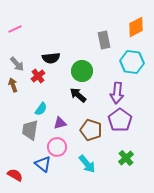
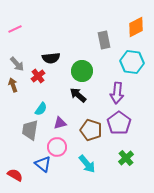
purple pentagon: moved 1 px left, 3 px down
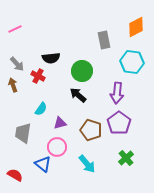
red cross: rotated 24 degrees counterclockwise
gray trapezoid: moved 7 px left, 3 px down
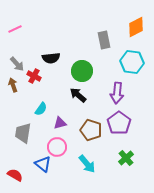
red cross: moved 4 px left
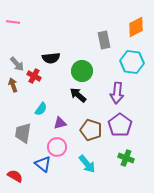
pink line: moved 2 px left, 7 px up; rotated 32 degrees clockwise
purple pentagon: moved 1 px right, 2 px down
green cross: rotated 28 degrees counterclockwise
red semicircle: moved 1 px down
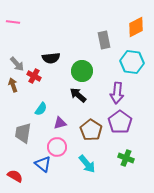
purple pentagon: moved 3 px up
brown pentagon: rotated 15 degrees clockwise
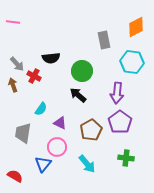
purple triangle: rotated 40 degrees clockwise
brown pentagon: rotated 10 degrees clockwise
green cross: rotated 14 degrees counterclockwise
blue triangle: rotated 30 degrees clockwise
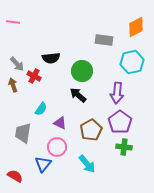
gray rectangle: rotated 72 degrees counterclockwise
cyan hexagon: rotated 20 degrees counterclockwise
green cross: moved 2 px left, 11 px up
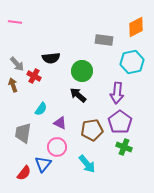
pink line: moved 2 px right
brown pentagon: moved 1 px right; rotated 20 degrees clockwise
green cross: rotated 14 degrees clockwise
red semicircle: moved 9 px right, 3 px up; rotated 98 degrees clockwise
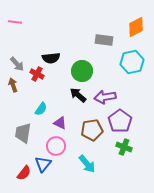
red cross: moved 3 px right, 2 px up
purple arrow: moved 12 px left, 4 px down; rotated 75 degrees clockwise
purple pentagon: moved 1 px up
pink circle: moved 1 px left, 1 px up
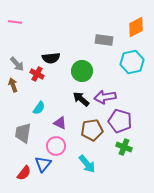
black arrow: moved 3 px right, 4 px down
cyan semicircle: moved 2 px left, 1 px up
purple pentagon: rotated 20 degrees counterclockwise
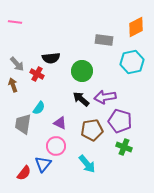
gray trapezoid: moved 9 px up
